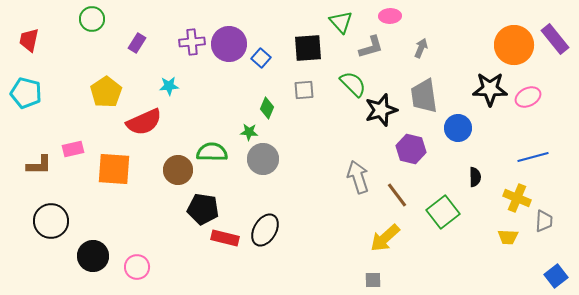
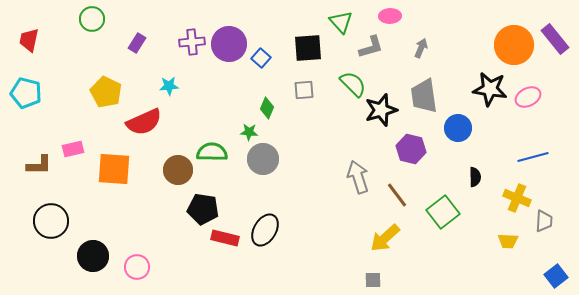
black star at (490, 89): rotated 8 degrees clockwise
yellow pentagon at (106, 92): rotated 12 degrees counterclockwise
yellow trapezoid at (508, 237): moved 4 px down
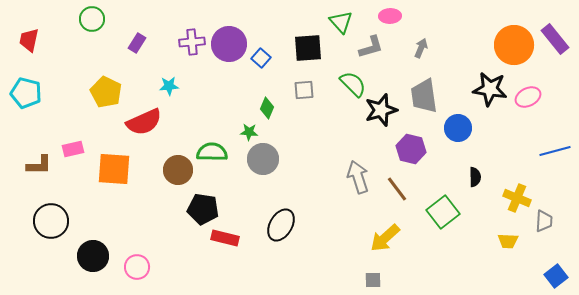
blue line at (533, 157): moved 22 px right, 6 px up
brown line at (397, 195): moved 6 px up
black ellipse at (265, 230): moved 16 px right, 5 px up
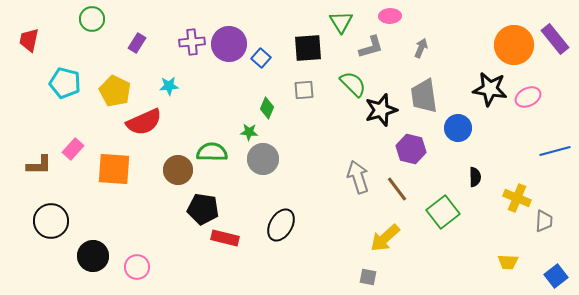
green triangle at (341, 22): rotated 10 degrees clockwise
yellow pentagon at (106, 92): moved 9 px right, 1 px up
cyan pentagon at (26, 93): moved 39 px right, 10 px up
pink rectangle at (73, 149): rotated 35 degrees counterclockwise
yellow trapezoid at (508, 241): moved 21 px down
gray square at (373, 280): moved 5 px left, 3 px up; rotated 12 degrees clockwise
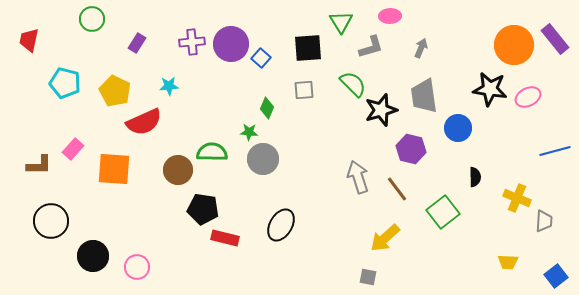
purple circle at (229, 44): moved 2 px right
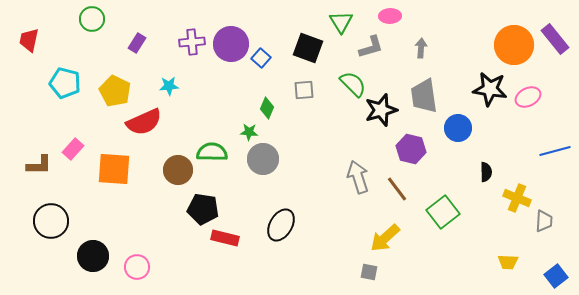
black square at (308, 48): rotated 24 degrees clockwise
gray arrow at (421, 48): rotated 18 degrees counterclockwise
black semicircle at (475, 177): moved 11 px right, 5 px up
gray square at (368, 277): moved 1 px right, 5 px up
